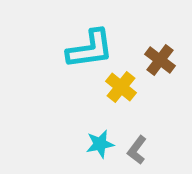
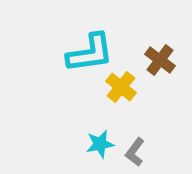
cyan L-shape: moved 4 px down
gray L-shape: moved 2 px left, 2 px down
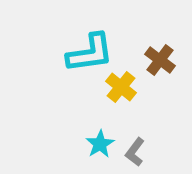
cyan star: rotated 20 degrees counterclockwise
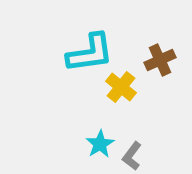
brown cross: rotated 28 degrees clockwise
gray L-shape: moved 3 px left, 4 px down
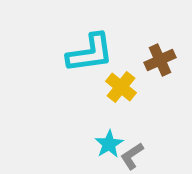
cyan star: moved 9 px right
gray L-shape: rotated 20 degrees clockwise
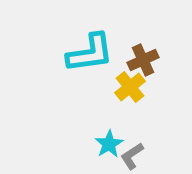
brown cross: moved 17 px left
yellow cross: moved 9 px right; rotated 12 degrees clockwise
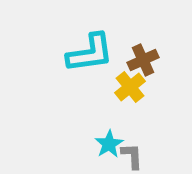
gray L-shape: rotated 120 degrees clockwise
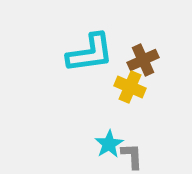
yellow cross: rotated 28 degrees counterclockwise
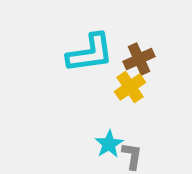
brown cross: moved 4 px left, 1 px up
yellow cross: rotated 32 degrees clockwise
gray L-shape: rotated 12 degrees clockwise
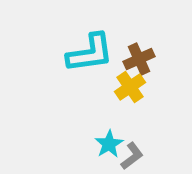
gray L-shape: rotated 44 degrees clockwise
